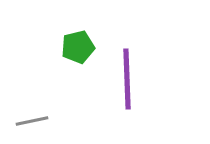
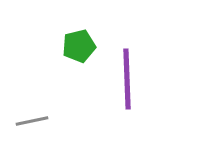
green pentagon: moved 1 px right, 1 px up
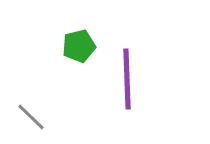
gray line: moved 1 px left, 4 px up; rotated 56 degrees clockwise
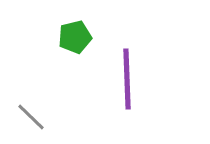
green pentagon: moved 4 px left, 9 px up
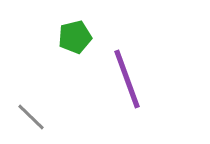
purple line: rotated 18 degrees counterclockwise
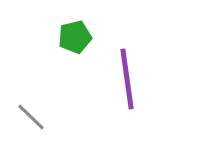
purple line: rotated 12 degrees clockwise
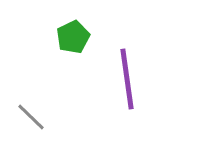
green pentagon: moved 2 px left; rotated 12 degrees counterclockwise
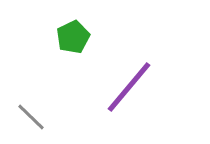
purple line: moved 2 px right, 8 px down; rotated 48 degrees clockwise
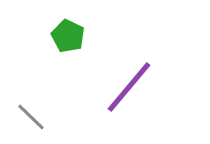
green pentagon: moved 5 px left, 1 px up; rotated 20 degrees counterclockwise
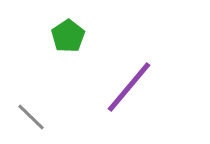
green pentagon: rotated 12 degrees clockwise
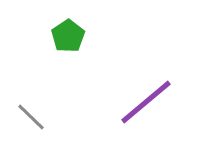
purple line: moved 17 px right, 15 px down; rotated 10 degrees clockwise
